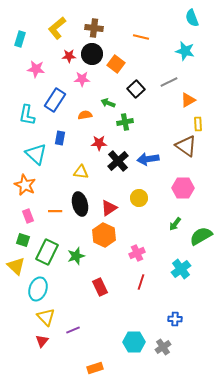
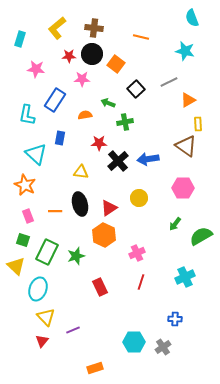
cyan cross at (181, 269): moved 4 px right, 8 px down; rotated 12 degrees clockwise
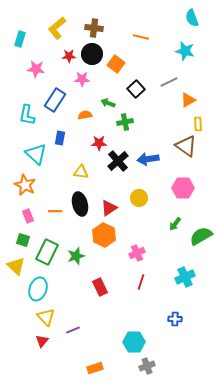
gray cross at (163, 347): moved 16 px left, 19 px down; rotated 14 degrees clockwise
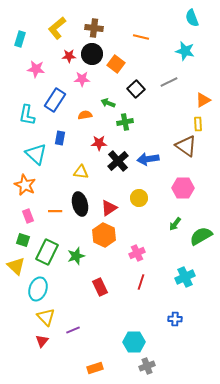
orange triangle at (188, 100): moved 15 px right
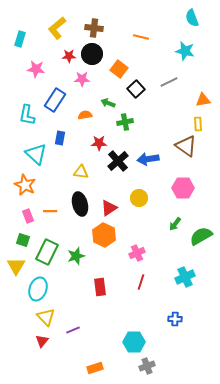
orange square at (116, 64): moved 3 px right, 5 px down
orange triangle at (203, 100): rotated 21 degrees clockwise
orange line at (55, 211): moved 5 px left
yellow triangle at (16, 266): rotated 18 degrees clockwise
red rectangle at (100, 287): rotated 18 degrees clockwise
